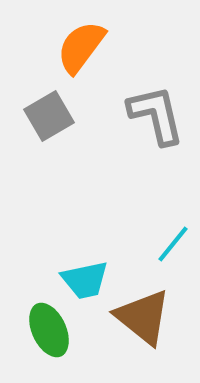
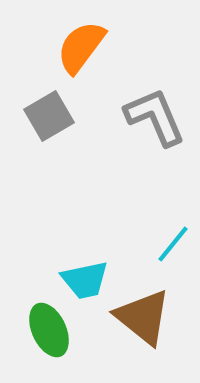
gray L-shape: moved 1 px left, 2 px down; rotated 10 degrees counterclockwise
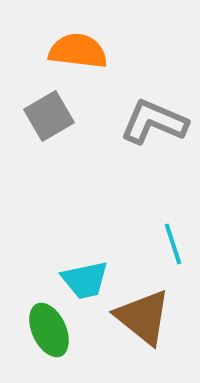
orange semicircle: moved 3 px left, 4 px down; rotated 60 degrees clockwise
gray L-shape: moved 1 px left, 5 px down; rotated 44 degrees counterclockwise
cyan line: rotated 57 degrees counterclockwise
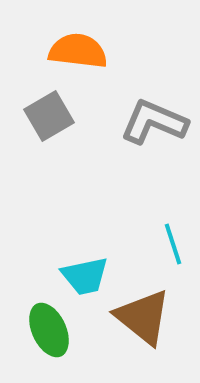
cyan trapezoid: moved 4 px up
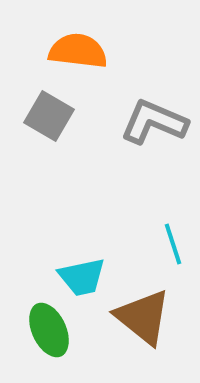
gray square: rotated 30 degrees counterclockwise
cyan trapezoid: moved 3 px left, 1 px down
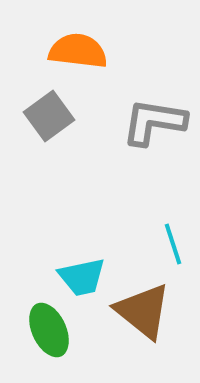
gray square: rotated 24 degrees clockwise
gray L-shape: rotated 14 degrees counterclockwise
brown triangle: moved 6 px up
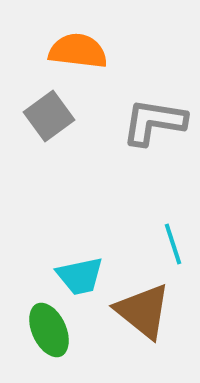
cyan trapezoid: moved 2 px left, 1 px up
